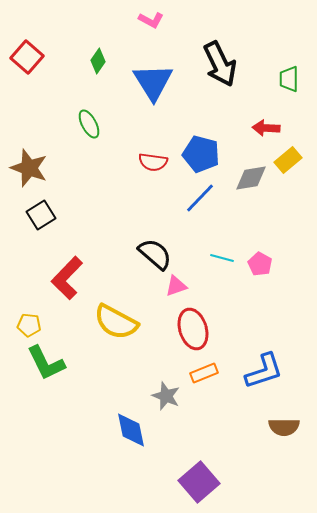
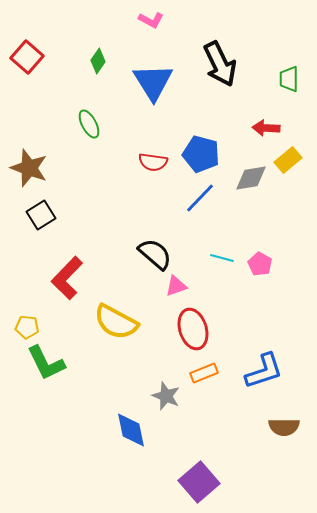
yellow pentagon: moved 2 px left, 2 px down
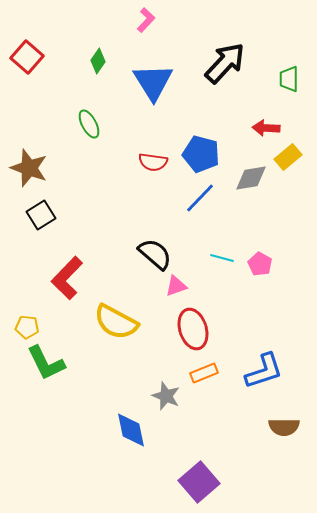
pink L-shape: moved 5 px left; rotated 75 degrees counterclockwise
black arrow: moved 5 px right, 1 px up; rotated 111 degrees counterclockwise
yellow rectangle: moved 3 px up
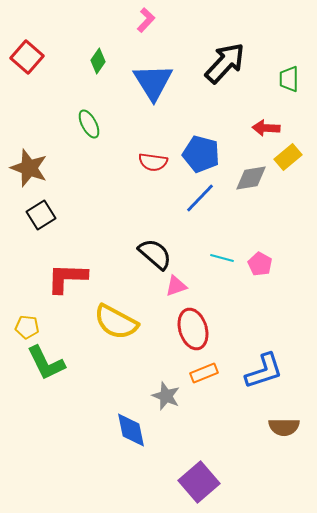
red L-shape: rotated 48 degrees clockwise
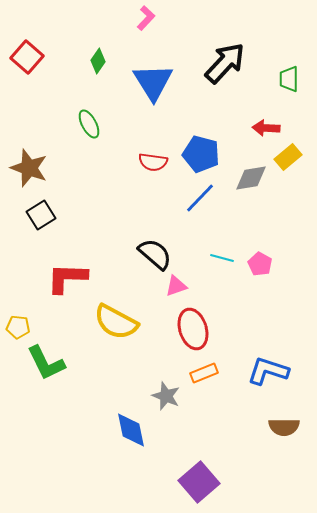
pink L-shape: moved 2 px up
yellow pentagon: moved 9 px left
blue L-shape: moved 4 px right; rotated 144 degrees counterclockwise
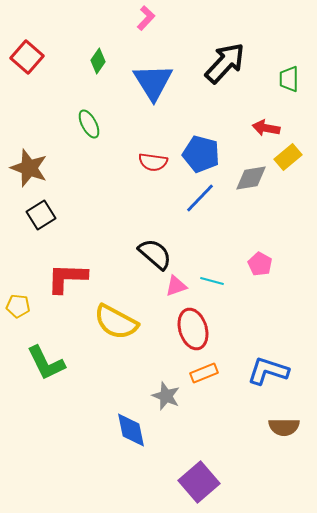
red arrow: rotated 8 degrees clockwise
cyan line: moved 10 px left, 23 px down
yellow pentagon: moved 21 px up
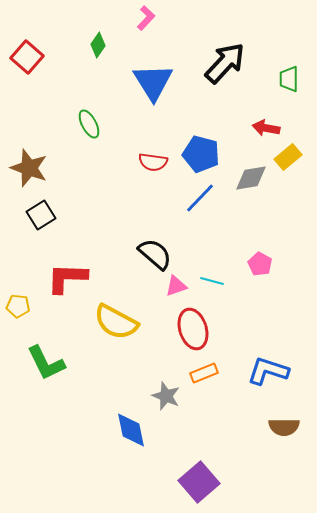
green diamond: moved 16 px up
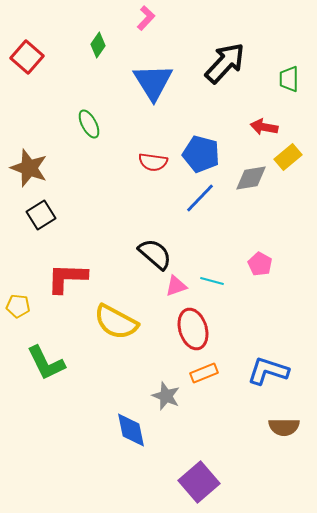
red arrow: moved 2 px left, 1 px up
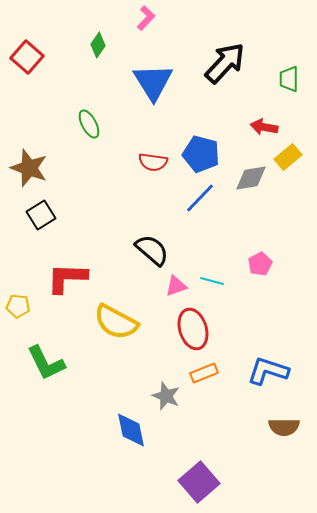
black semicircle: moved 3 px left, 4 px up
pink pentagon: rotated 15 degrees clockwise
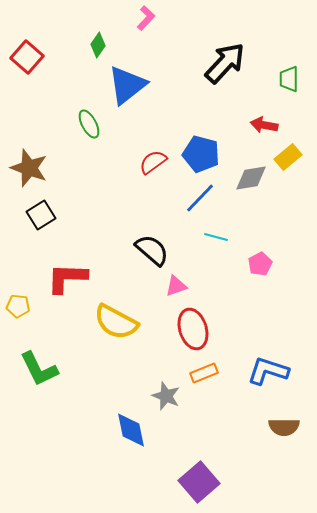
blue triangle: moved 26 px left, 3 px down; rotated 24 degrees clockwise
red arrow: moved 2 px up
red semicircle: rotated 136 degrees clockwise
cyan line: moved 4 px right, 44 px up
green L-shape: moved 7 px left, 6 px down
